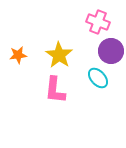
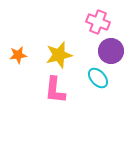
yellow star: rotated 24 degrees clockwise
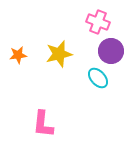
yellow star: moved 1 px up
pink L-shape: moved 12 px left, 34 px down
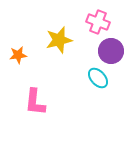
yellow star: moved 14 px up
pink L-shape: moved 8 px left, 22 px up
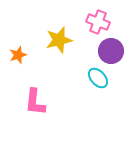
orange star: rotated 12 degrees counterclockwise
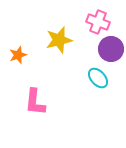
purple circle: moved 2 px up
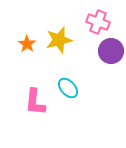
purple circle: moved 2 px down
orange star: moved 9 px right, 11 px up; rotated 18 degrees counterclockwise
cyan ellipse: moved 30 px left, 10 px down
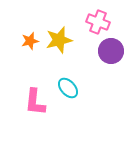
orange star: moved 3 px right, 3 px up; rotated 24 degrees clockwise
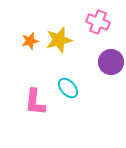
purple circle: moved 11 px down
